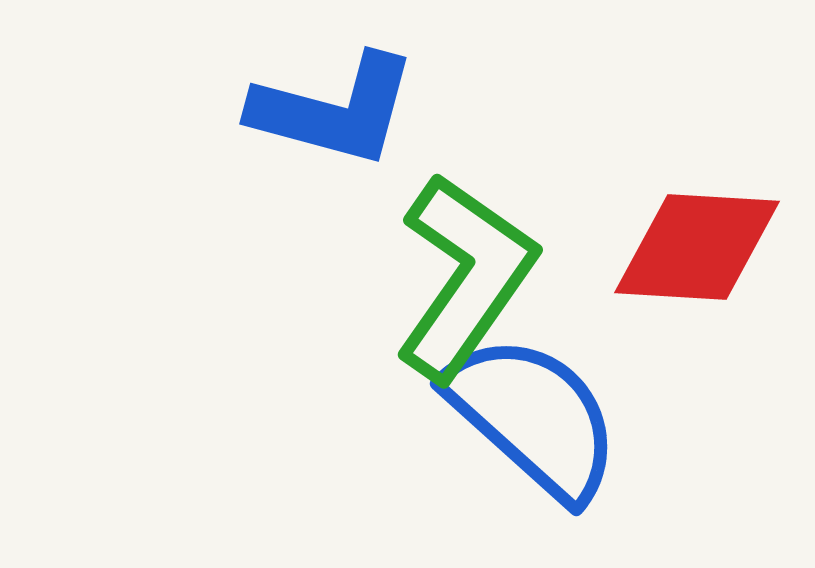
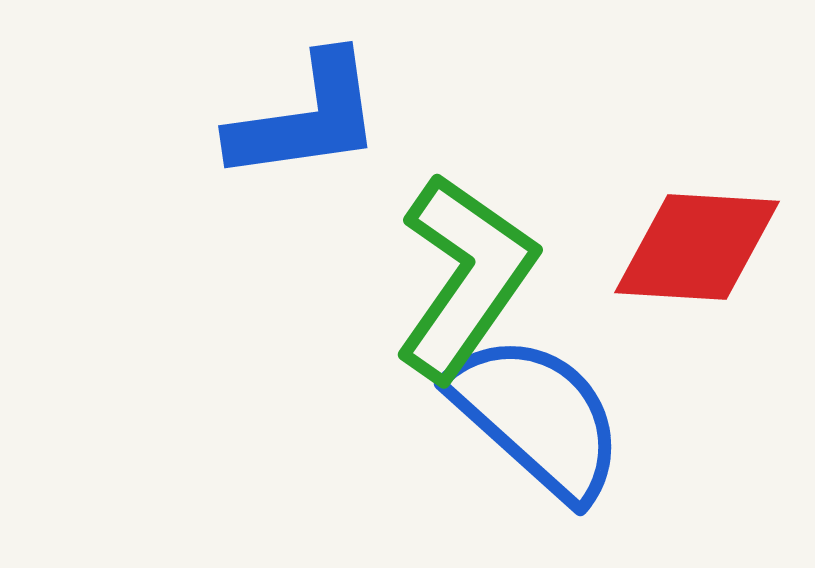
blue L-shape: moved 28 px left, 8 px down; rotated 23 degrees counterclockwise
blue semicircle: moved 4 px right
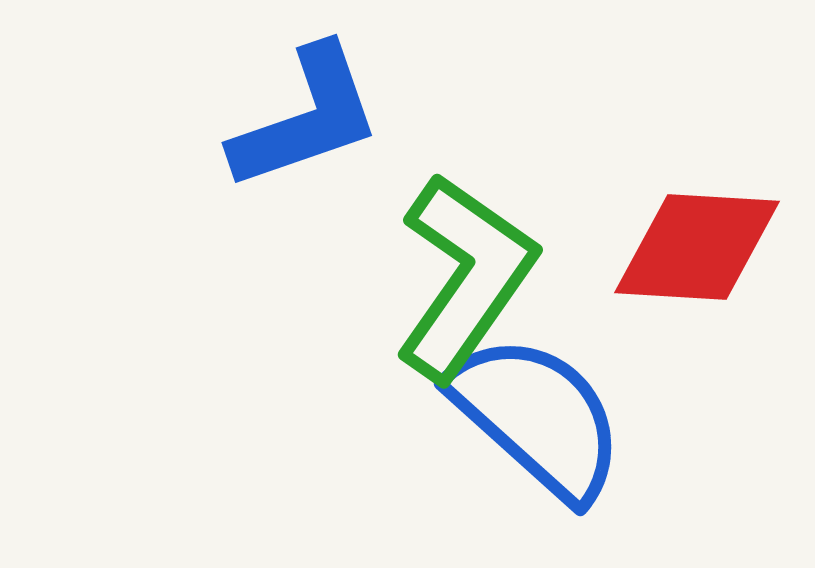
blue L-shape: rotated 11 degrees counterclockwise
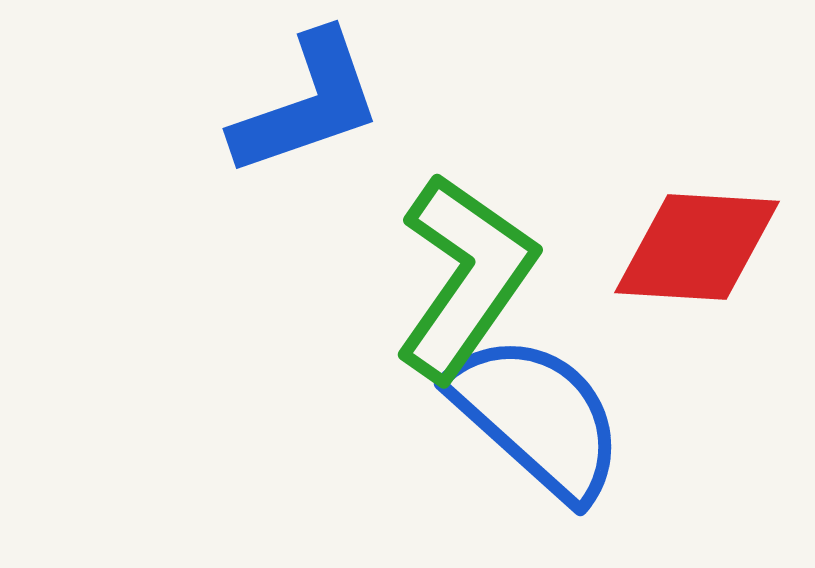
blue L-shape: moved 1 px right, 14 px up
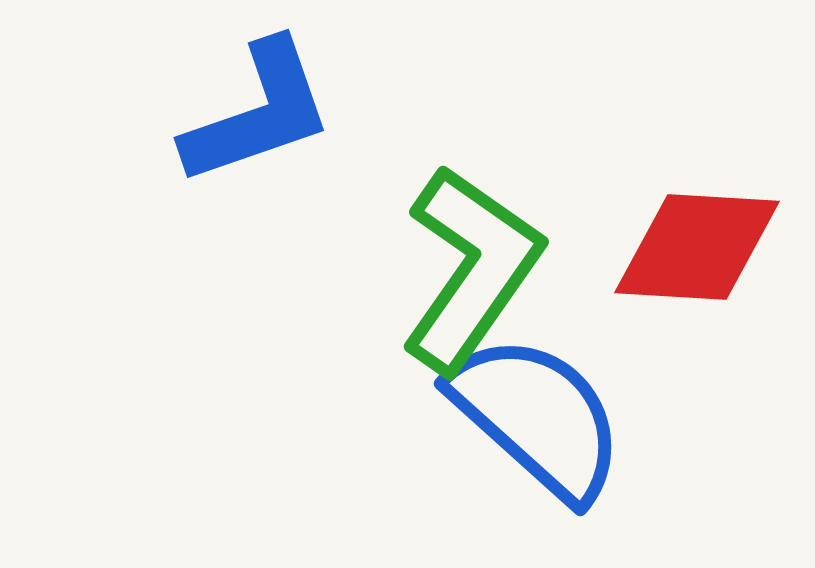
blue L-shape: moved 49 px left, 9 px down
green L-shape: moved 6 px right, 8 px up
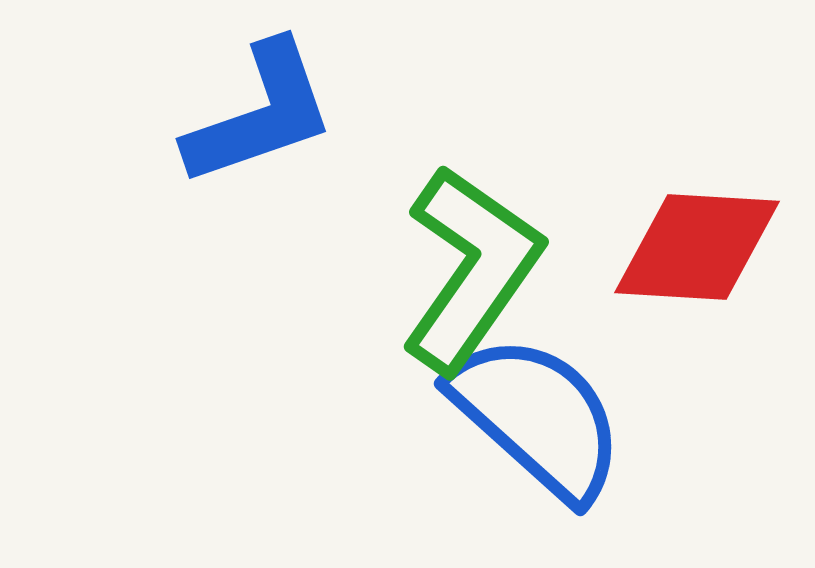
blue L-shape: moved 2 px right, 1 px down
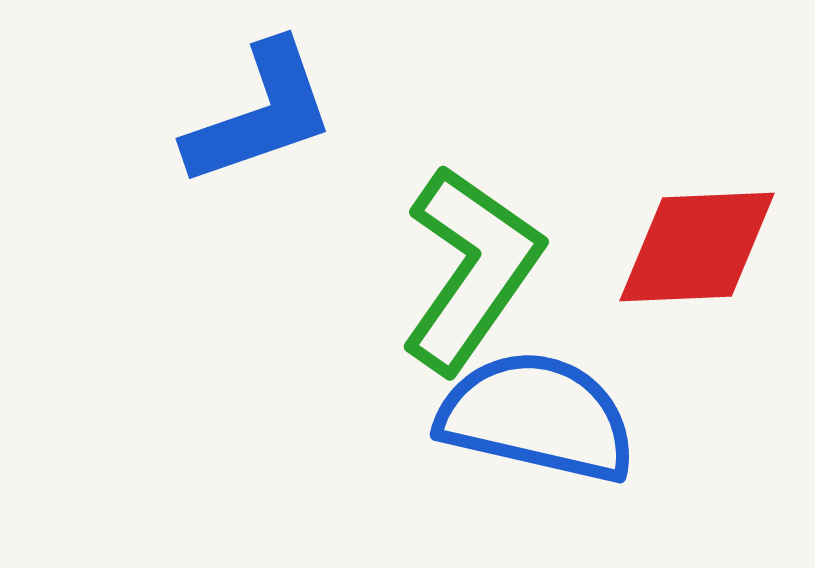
red diamond: rotated 6 degrees counterclockwise
blue semicircle: rotated 29 degrees counterclockwise
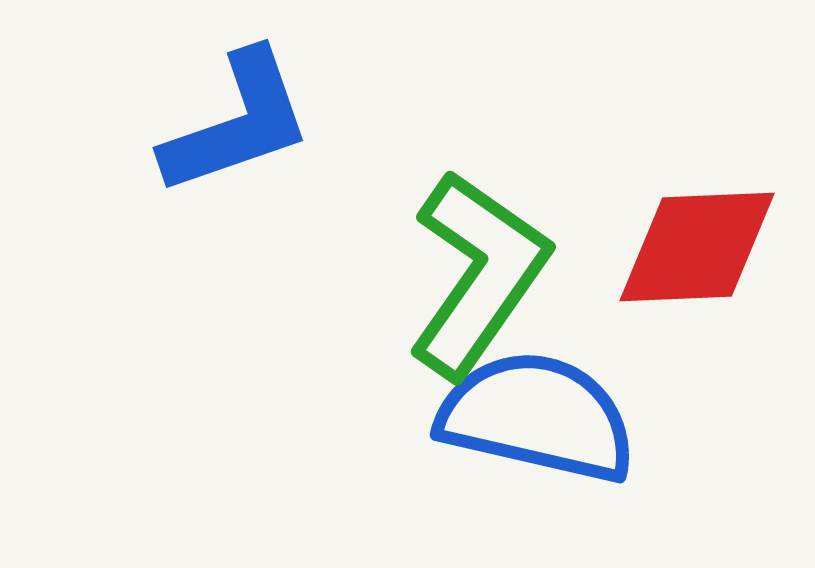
blue L-shape: moved 23 px left, 9 px down
green L-shape: moved 7 px right, 5 px down
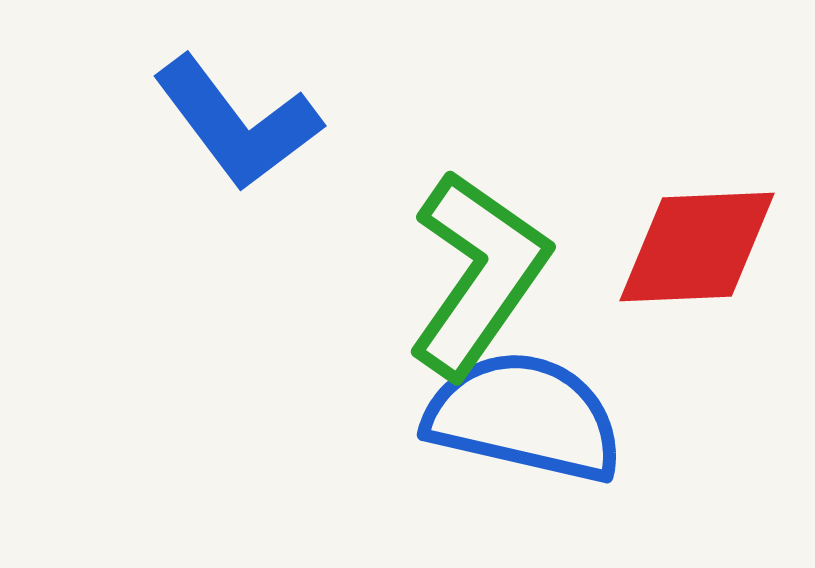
blue L-shape: rotated 72 degrees clockwise
blue semicircle: moved 13 px left
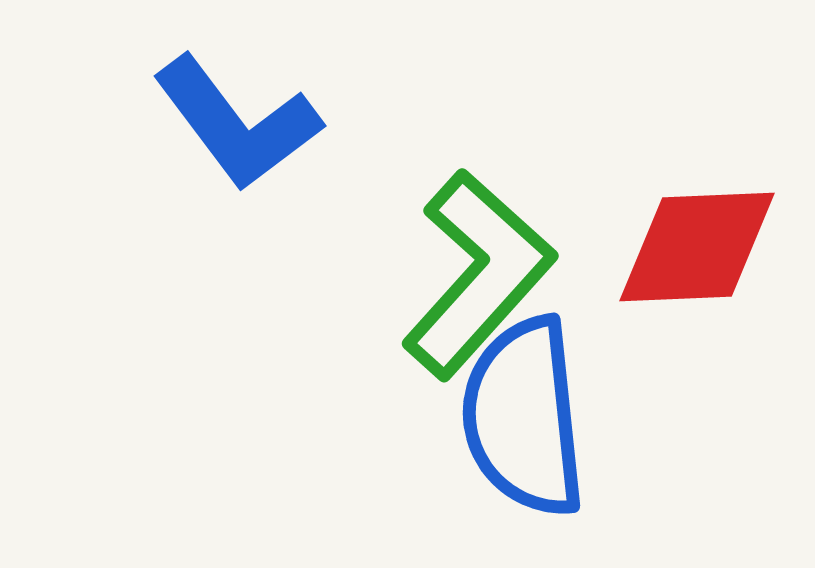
green L-shape: rotated 7 degrees clockwise
blue semicircle: rotated 109 degrees counterclockwise
